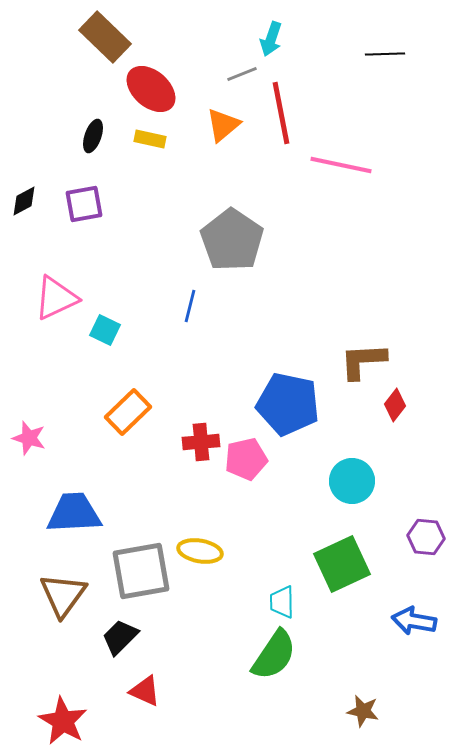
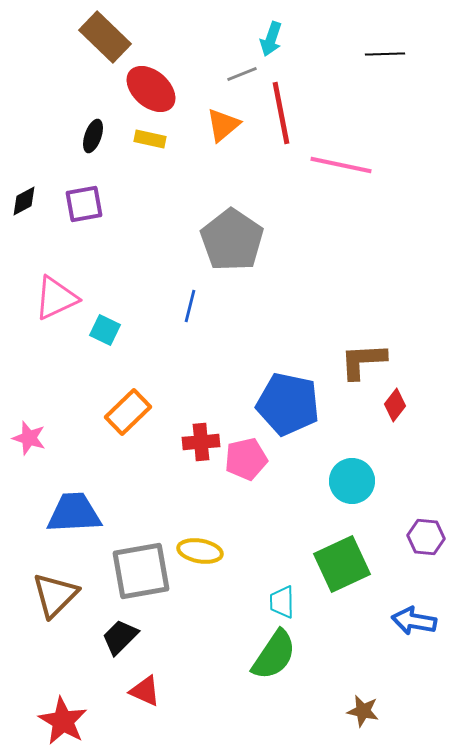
brown triangle: moved 8 px left; rotated 9 degrees clockwise
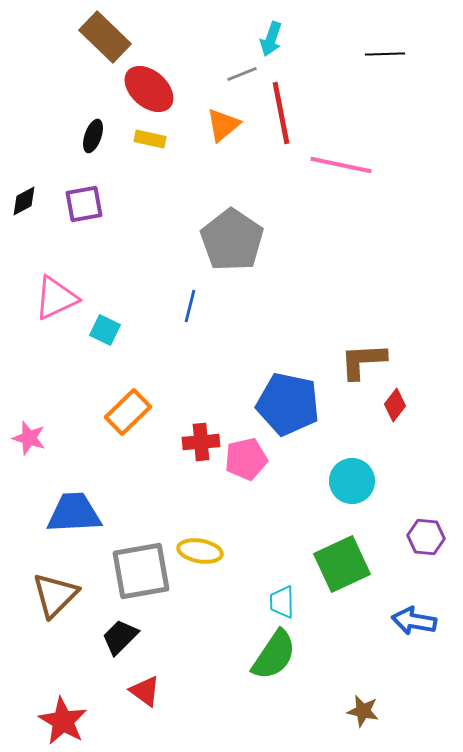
red ellipse: moved 2 px left
red triangle: rotated 12 degrees clockwise
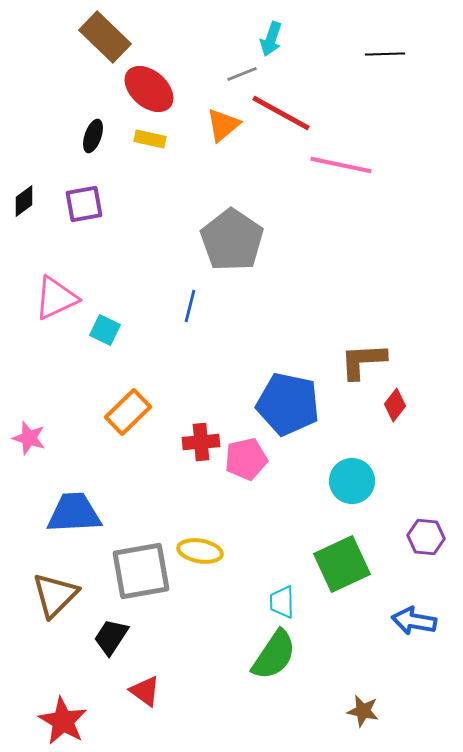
red line: rotated 50 degrees counterclockwise
black diamond: rotated 8 degrees counterclockwise
black trapezoid: moved 9 px left; rotated 12 degrees counterclockwise
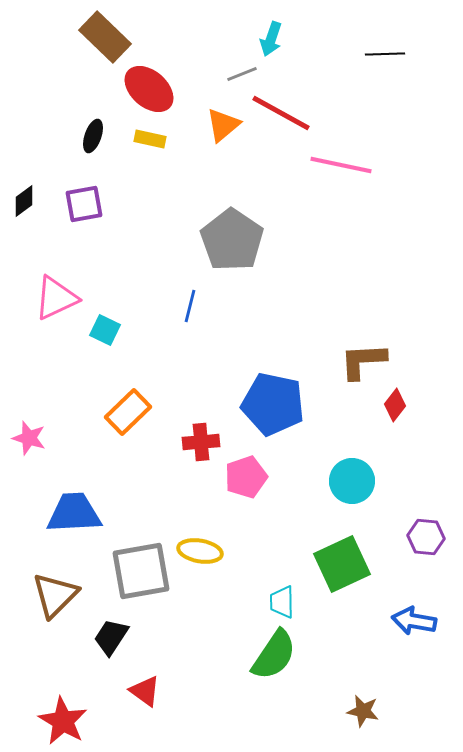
blue pentagon: moved 15 px left
pink pentagon: moved 18 px down; rotated 6 degrees counterclockwise
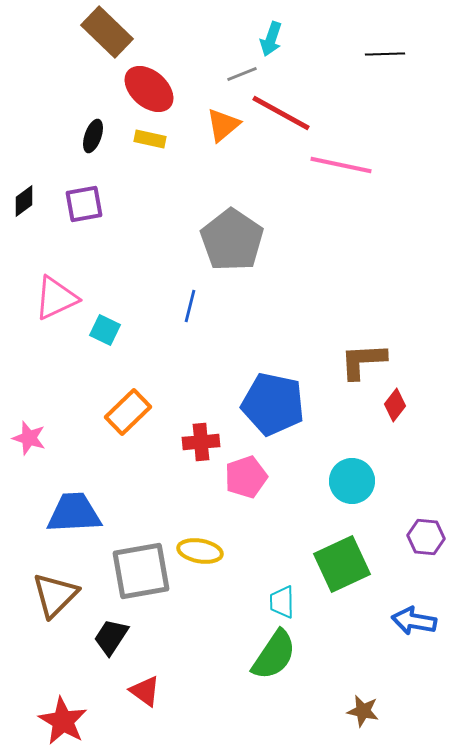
brown rectangle: moved 2 px right, 5 px up
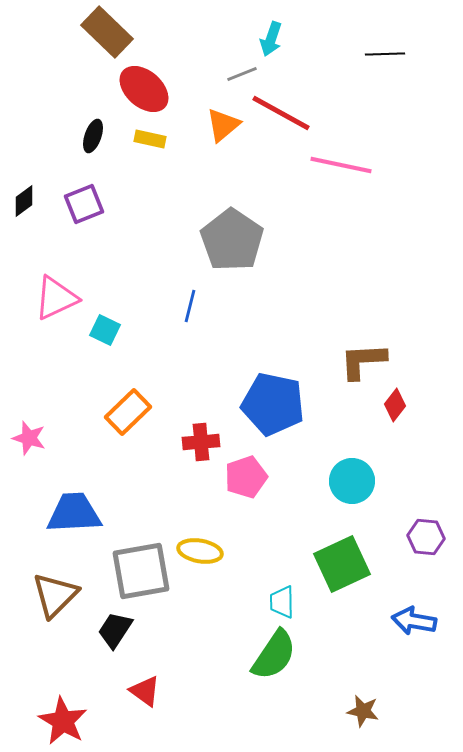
red ellipse: moved 5 px left
purple square: rotated 12 degrees counterclockwise
black trapezoid: moved 4 px right, 7 px up
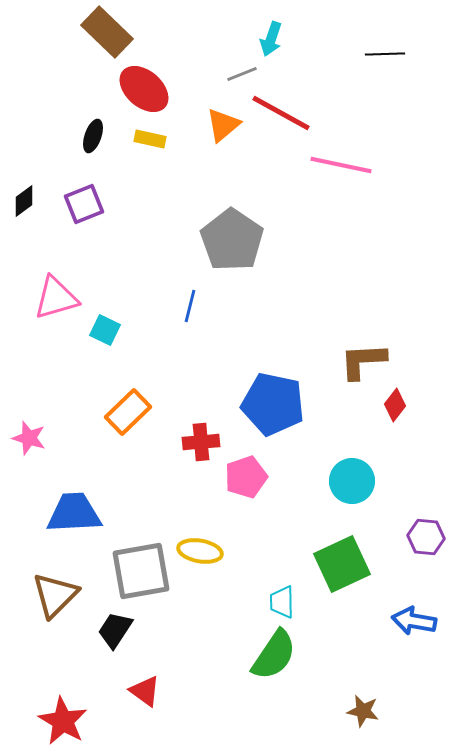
pink triangle: rotated 9 degrees clockwise
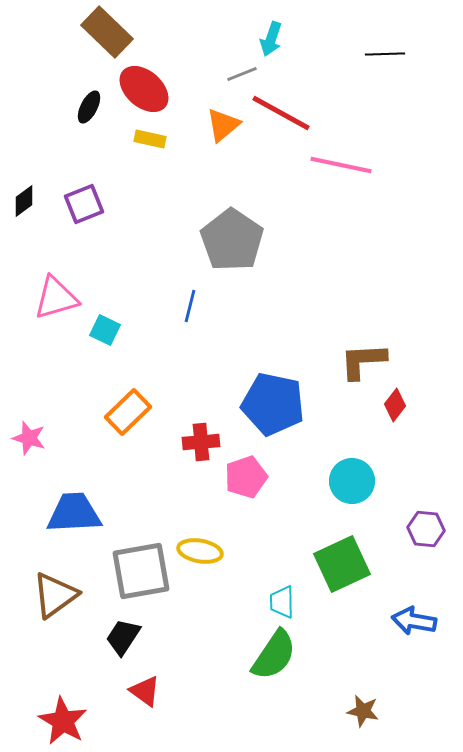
black ellipse: moved 4 px left, 29 px up; rotated 8 degrees clockwise
purple hexagon: moved 8 px up
brown triangle: rotated 9 degrees clockwise
black trapezoid: moved 8 px right, 7 px down
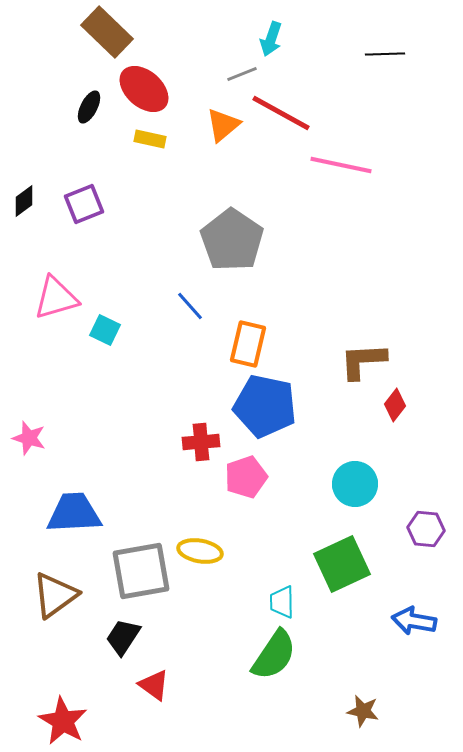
blue line: rotated 56 degrees counterclockwise
blue pentagon: moved 8 px left, 2 px down
orange rectangle: moved 120 px right, 68 px up; rotated 33 degrees counterclockwise
cyan circle: moved 3 px right, 3 px down
red triangle: moved 9 px right, 6 px up
